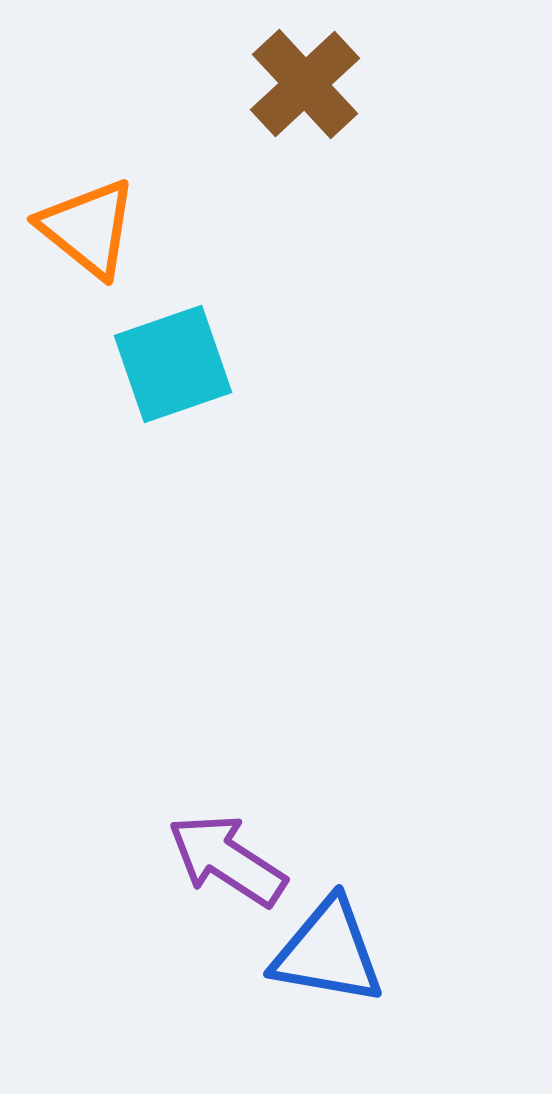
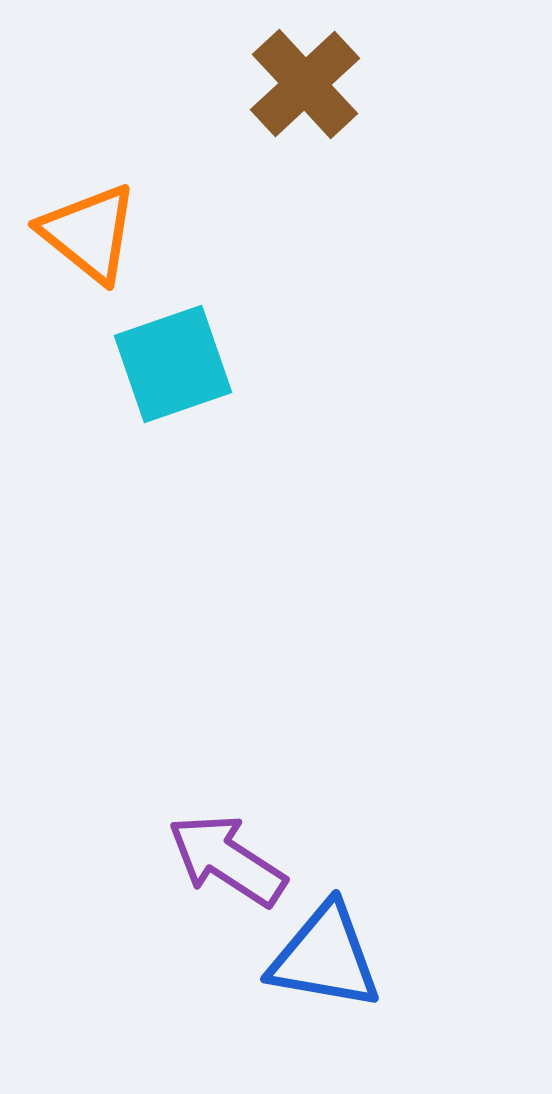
orange triangle: moved 1 px right, 5 px down
blue triangle: moved 3 px left, 5 px down
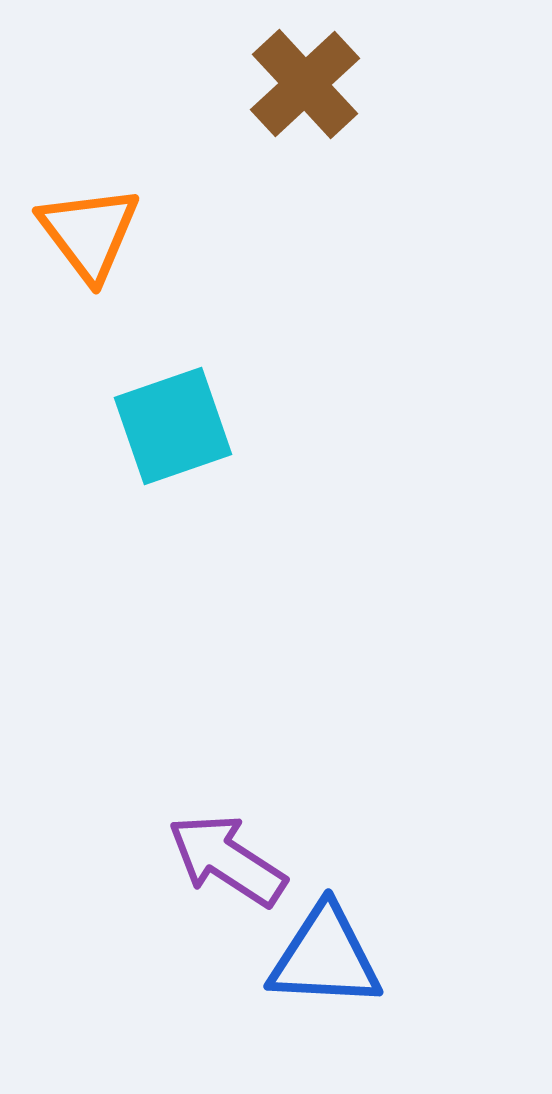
orange triangle: rotated 14 degrees clockwise
cyan square: moved 62 px down
blue triangle: rotated 7 degrees counterclockwise
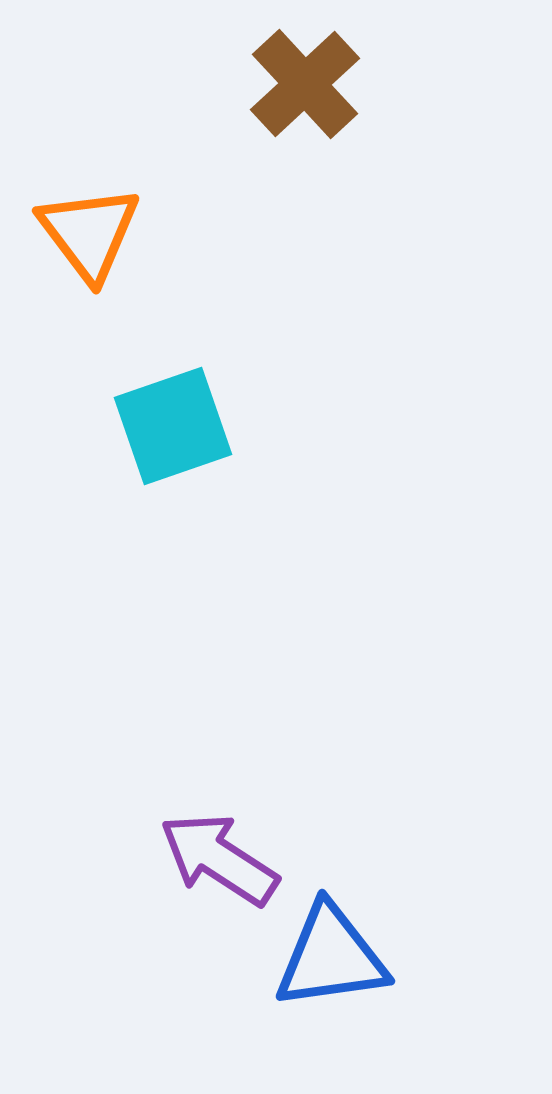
purple arrow: moved 8 px left, 1 px up
blue triangle: moved 6 px right; rotated 11 degrees counterclockwise
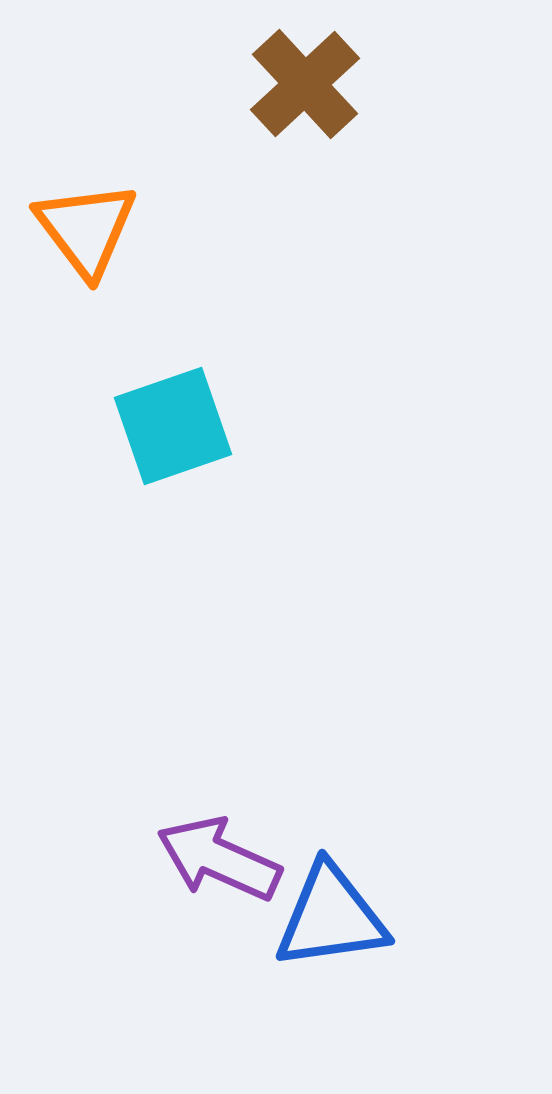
orange triangle: moved 3 px left, 4 px up
purple arrow: rotated 9 degrees counterclockwise
blue triangle: moved 40 px up
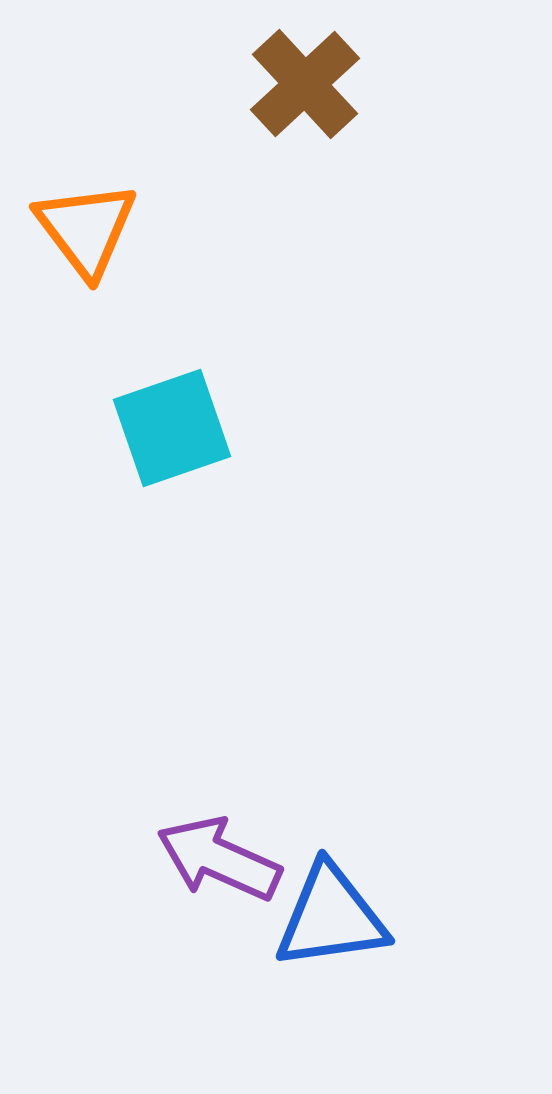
cyan square: moved 1 px left, 2 px down
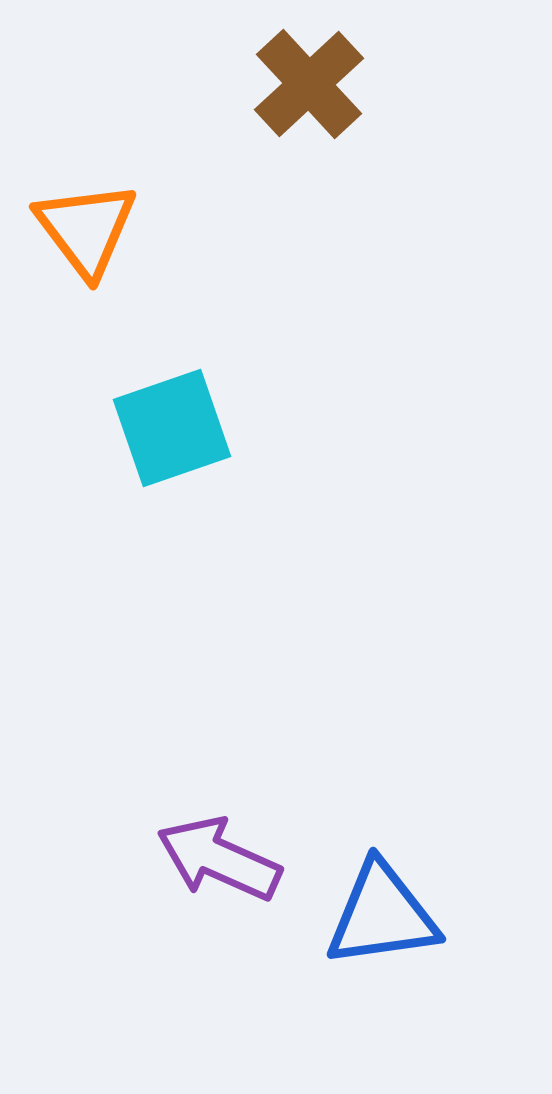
brown cross: moved 4 px right
blue triangle: moved 51 px right, 2 px up
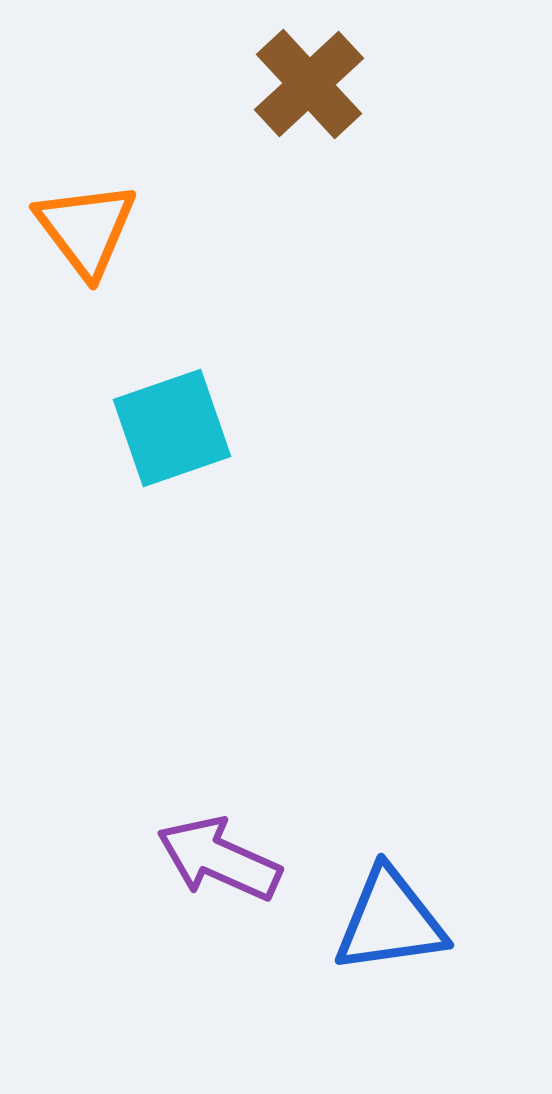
blue triangle: moved 8 px right, 6 px down
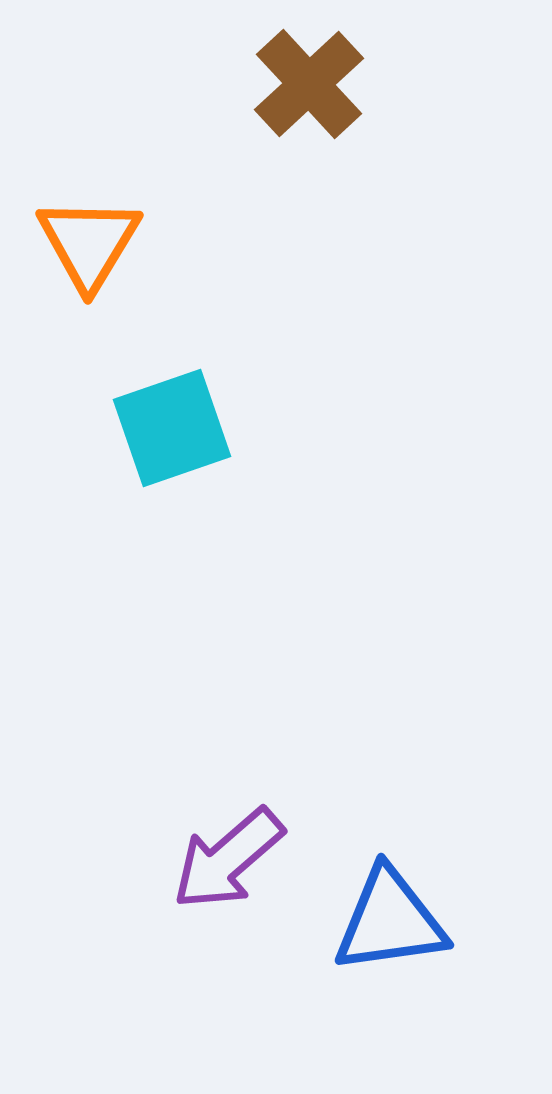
orange triangle: moved 3 px right, 14 px down; rotated 8 degrees clockwise
purple arrow: moved 9 px right; rotated 65 degrees counterclockwise
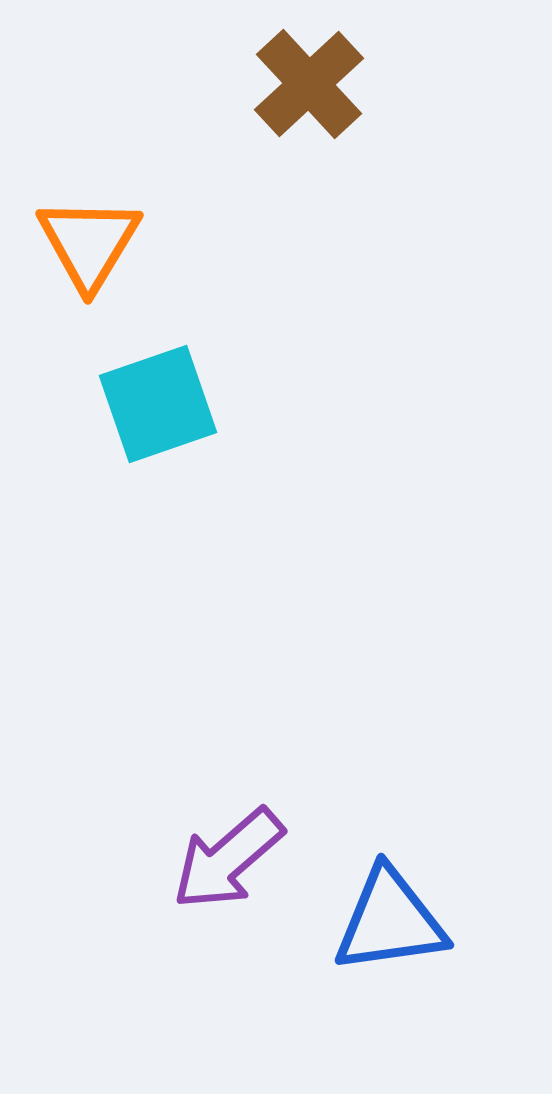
cyan square: moved 14 px left, 24 px up
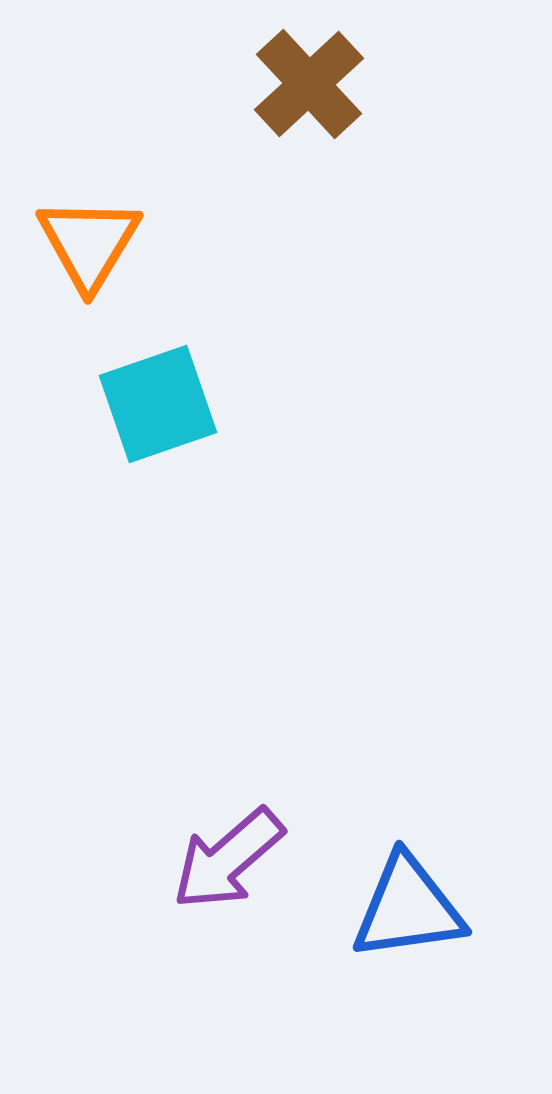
blue triangle: moved 18 px right, 13 px up
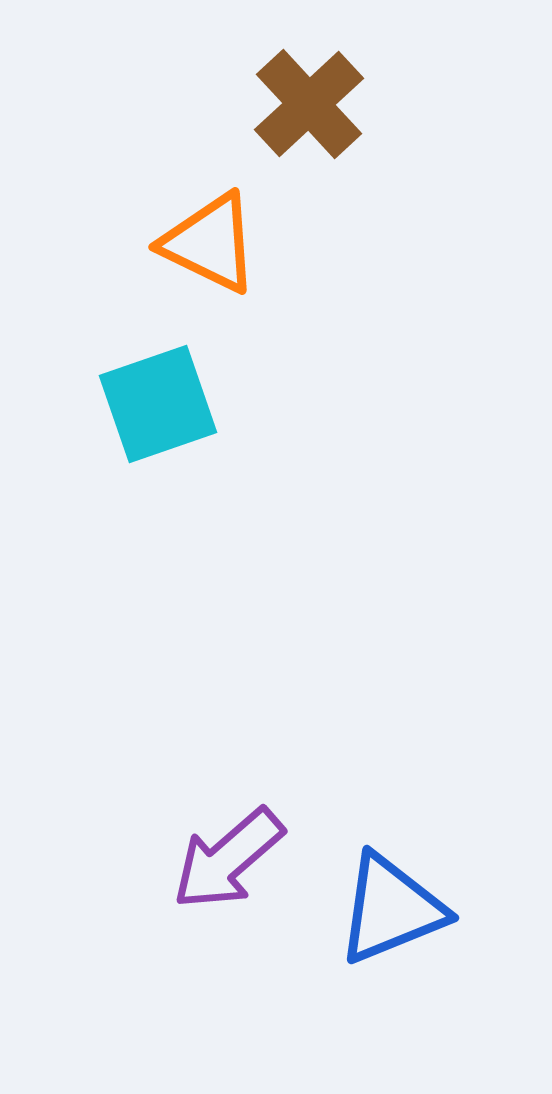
brown cross: moved 20 px down
orange triangle: moved 121 px right; rotated 35 degrees counterclockwise
blue triangle: moved 17 px left, 1 px down; rotated 14 degrees counterclockwise
